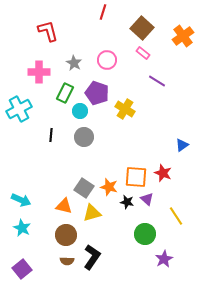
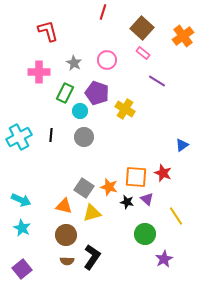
cyan cross: moved 28 px down
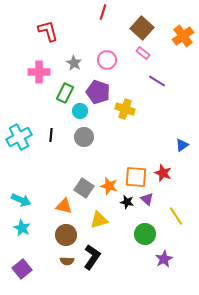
purple pentagon: moved 1 px right, 1 px up
yellow cross: rotated 12 degrees counterclockwise
orange star: moved 1 px up
yellow triangle: moved 7 px right, 7 px down
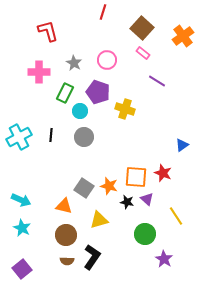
purple star: rotated 12 degrees counterclockwise
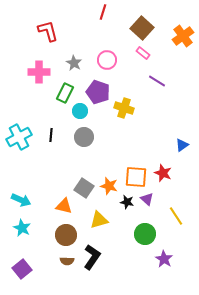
yellow cross: moved 1 px left, 1 px up
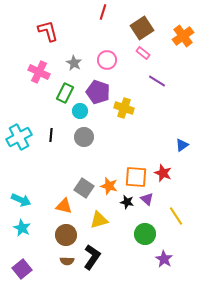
brown square: rotated 15 degrees clockwise
pink cross: rotated 25 degrees clockwise
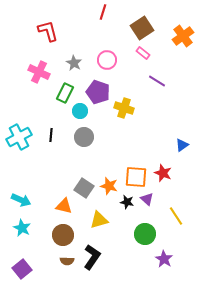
brown circle: moved 3 px left
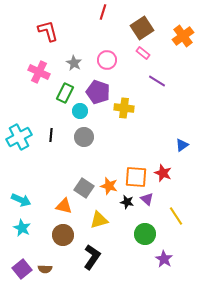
yellow cross: rotated 12 degrees counterclockwise
brown semicircle: moved 22 px left, 8 px down
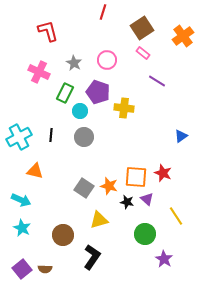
blue triangle: moved 1 px left, 9 px up
orange triangle: moved 29 px left, 35 px up
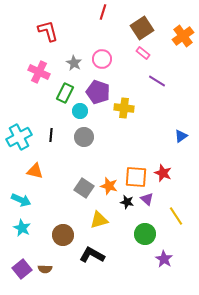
pink circle: moved 5 px left, 1 px up
black L-shape: moved 2 px up; rotated 95 degrees counterclockwise
